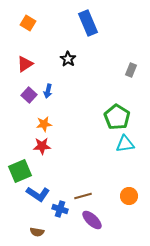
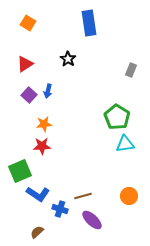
blue rectangle: moved 1 px right; rotated 15 degrees clockwise
brown semicircle: rotated 128 degrees clockwise
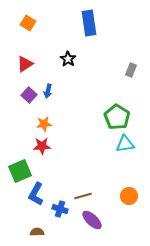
blue L-shape: moved 2 px left; rotated 85 degrees clockwise
brown semicircle: rotated 40 degrees clockwise
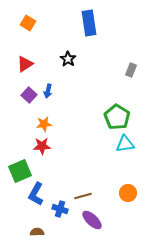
orange circle: moved 1 px left, 3 px up
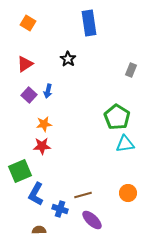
brown line: moved 1 px up
brown semicircle: moved 2 px right, 2 px up
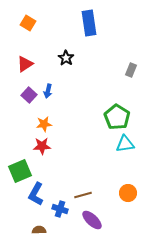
black star: moved 2 px left, 1 px up
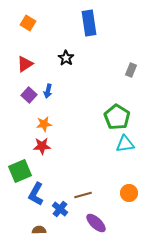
orange circle: moved 1 px right
blue cross: rotated 21 degrees clockwise
purple ellipse: moved 4 px right, 3 px down
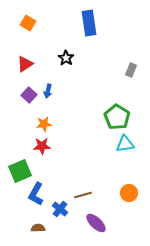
brown semicircle: moved 1 px left, 2 px up
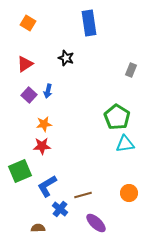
black star: rotated 14 degrees counterclockwise
blue L-shape: moved 11 px right, 8 px up; rotated 30 degrees clockwise
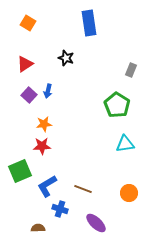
green pentagon: moved 12 px up
brown line: moved 6 px up; rotated 36 degrees clockwise
blue cross: rotated 21 degrees counterclockwise
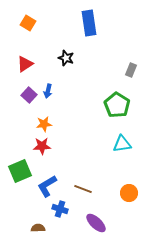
cyan triangle: moved 3 px left
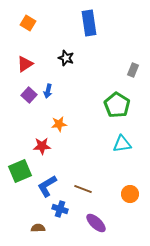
gray rectangle: moved 2 px right
orange star: moved 15 px right
orange circle: moved 1 px right, 1 px down
